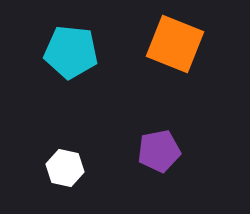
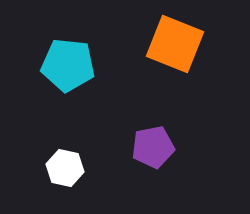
cyan pentagon: moved 3 px left, 13 px down
purple pentagon: moved 6 px left, 4 px up
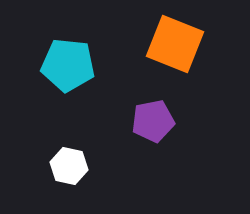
purple pentagon: moved 26 px up
white hexagon: moved 4 px right, 2 px up
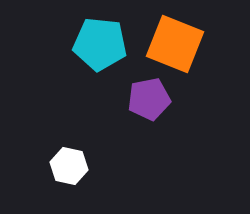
cyan pentagon: moved 32 px right, 21 px up
purple pentagon: moved 4 px left, 22 px up
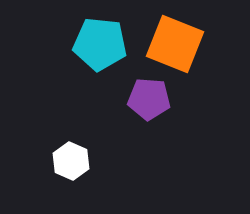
purple pentagon: rotated 15 degrees clockwise
white hexagon: moved 2 px right, 5 px up; rotated 12 degrees clockwise
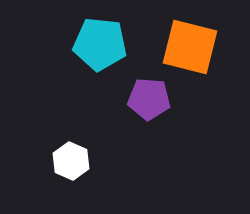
orange square: moved 15 px right, 3 px down; rotated 8 degrees counterclockwise
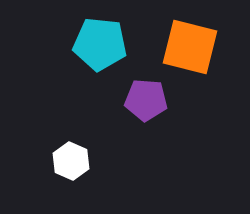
purple pentagon: moved 3 px left, 1 px down
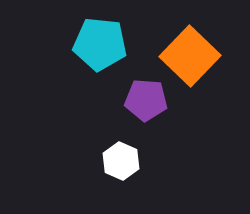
orange square: moved 9 px down; rotated 30 degrees clockwise
white hexagon: moved 50 px right
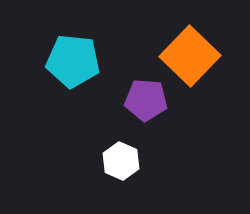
cyan pentagon: moved 27 px left, 17 px down
